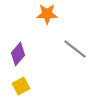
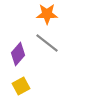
gray line: moved 28 px left, 6 px up
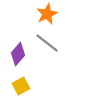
orange star: rotated 25 degrees counterclockwise
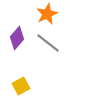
gray line: moved 1 px right
purple diamond: moved 1 px left, 16 px up
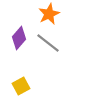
orange star: moved 2 px right
purple diamond: moved 2 px right
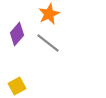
purple diamond: moved 2 px left, 4 px up
yellow square: moved 4 px left
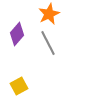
gray line: rotated 25 degrees clockwise
yellow square: moved 2 px right
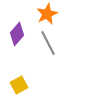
orange star: moved 2 px left
yellow square: moved 1 px up
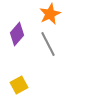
orange star: moved 3 px right
gray line: moved 1 px down
